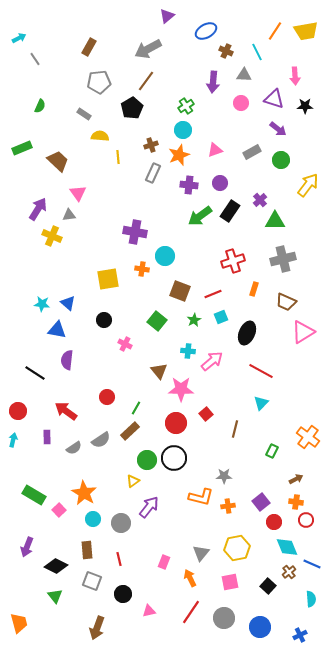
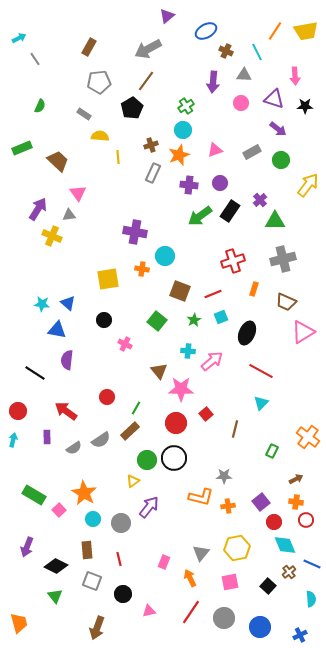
cyan diamond at (287, 547): moved 2 px left, 2 px up
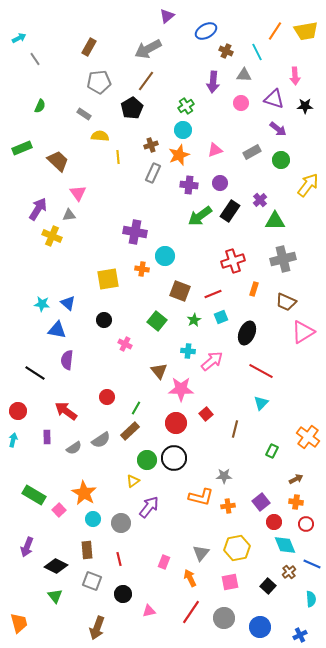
red circle at (306, 520): moved 4 px down
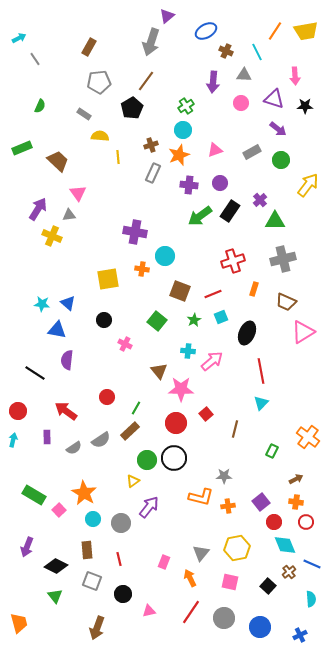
gray arrow at (148, 49): moved 3 px right, 7 px up; rotated 44 degrees counterclockwise
red line at (261, 371): rotated 50 degrees clockwise
red circle at (306, 524): moved 2 px up
pink square at (230, 582): rotated 24 degrees clockwise
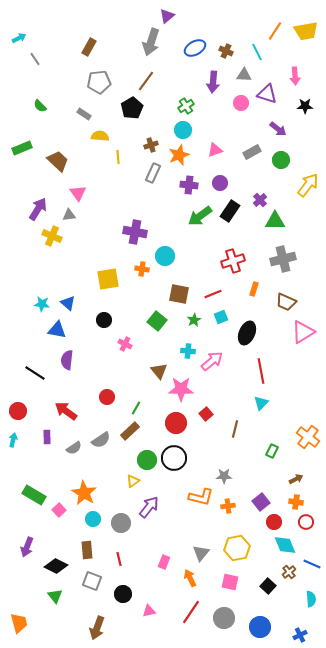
blue ellipse at (206, 31): moved 11 px left, 17 px down
purple triangle at (274, 99): moved 7 px left, 5 px up
green semicircle at (40, 106): rotated 112 degrees clockwise
brown square at (180, 291): moved 1 px left, 3 px down; rotated 10 degrees counterclockwise
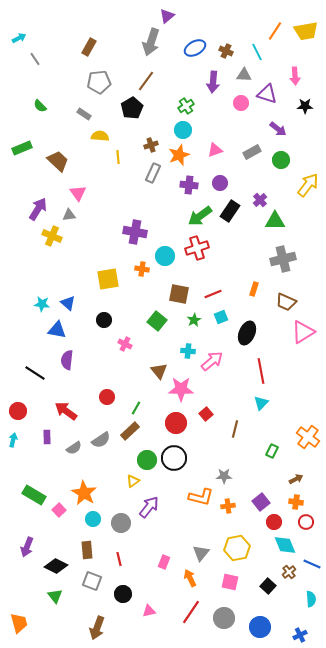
red cross at (233, 261): moved 36 px left, 13 px up
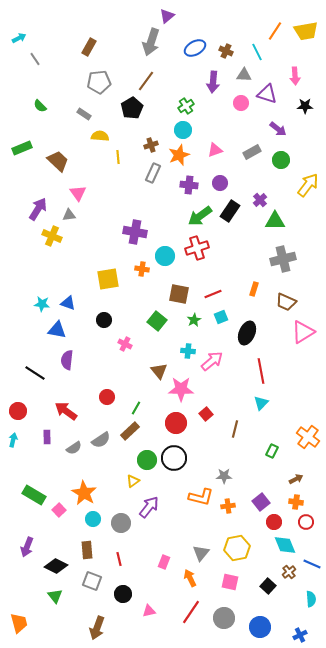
blue triangle at (68, 303): rotated 21 degrees counterclockwise
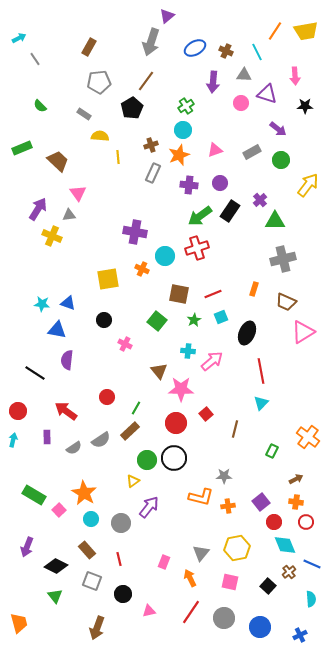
orange cross at (142, 269): rotated 16 degrees clockwise
cyan circle at (93, 519): moved 2 px left
brown rectangle at (87, 550): rotated 36 degrees counterclockwise
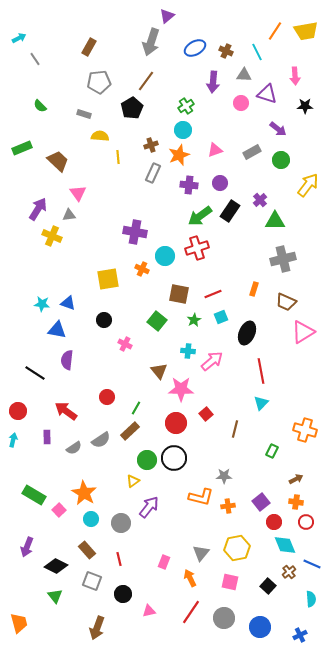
gray rectangle at (84, 114): rotated 16 degrees counterclockwise
orange cross at (308, 437): moved 3 px left, 7 px up; rotated 20 degrees counterclockwise
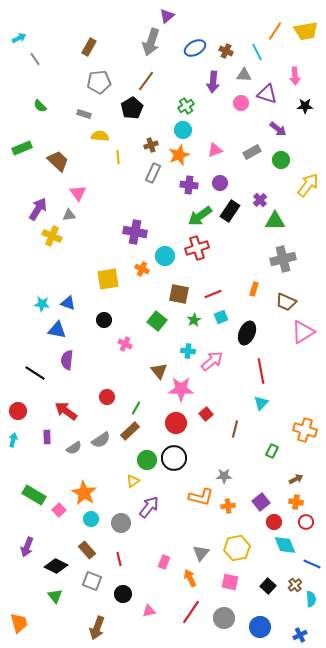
brown cross at (289, 572): moved 6 px right, 13 px down
